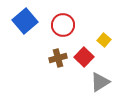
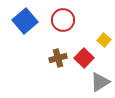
red circle: moved 5 px up
red square: moved 1 px down
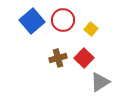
blue square: moved 7 px right
yellow square: moved 13 px left, 11 px up
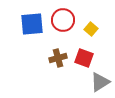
blue square: moved 3 px down; rotated 35 degrees clockwise
red square: rotated 24 degrees counterclockwise
